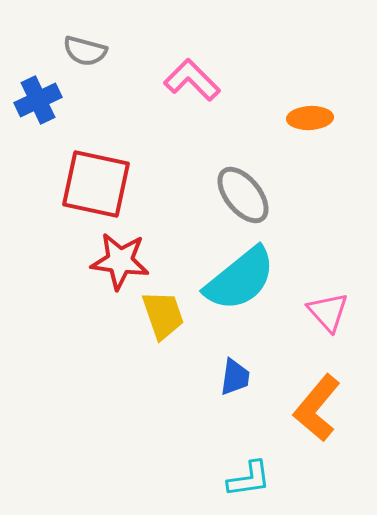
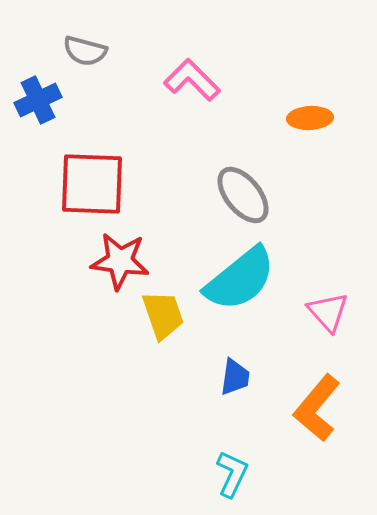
red square: moved 4 px left; rotated 10 degrees counterclockwise
cyan L-shape: moved 17 px left, 5 px up; rotated 57 degrees counterclockwise
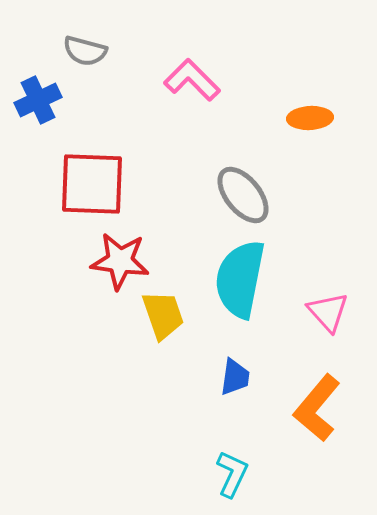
cyan semicircle: rotated 140 degrees clockwise
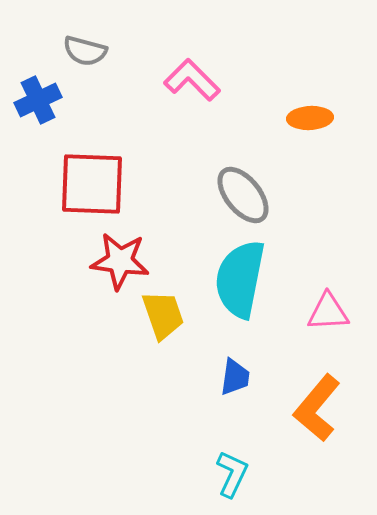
pink triangle: rotated 51 degrees counterclockwise
